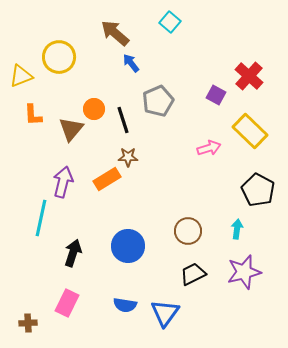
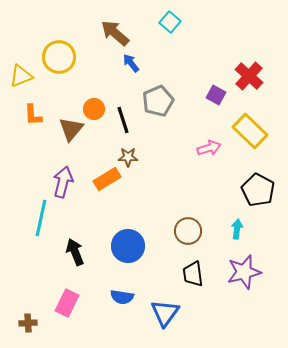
black arrow: moved 2 px right, 1 px up; rotated 40 degrees counterclockwise
black trapezoid: rotated 72 degrees counterclockwise
blue semicircle: moved 3 px left, 8 px up
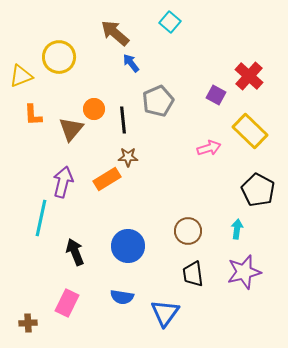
black line: rotated 12 degrees clockwise
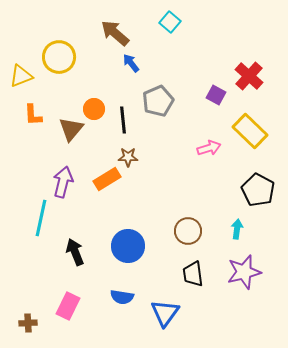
pink rectangle: moved 1 px right, 3 px down
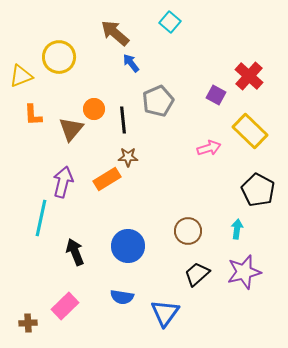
black trapezoid: moved 4 px right; rotated 56 degrees clockwise
pink rectangle: moved 3 px left; rotated 20 degrees clockwise
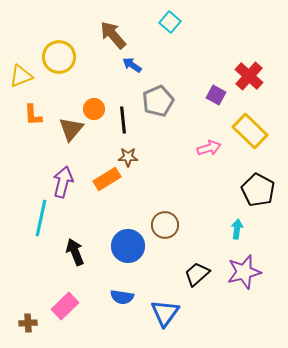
brown arrow: moved 2 px left, 2 px down; rotated 8 degrees clockwise
blue arrow: moved 1 px right, 2 px down; rotated 18 degrees counterclockwise
brown circle: moved 23 px left, 6 px up
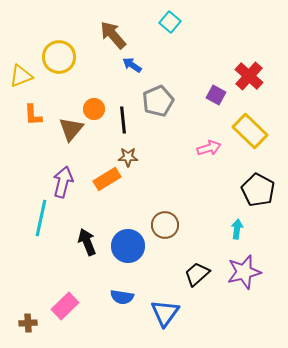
black arrow: moved 12 px right, 10 px up
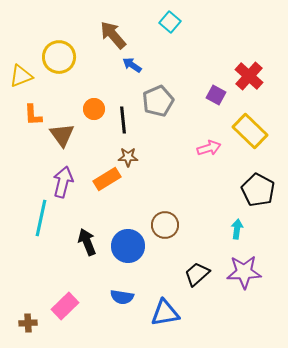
brown triangle: moved 9 px left, 6 px down; rotated 16 degrees counterclockwise
purple star: rotated 12 degrees clockwise
blue triangle: rotated 44 degrees clockwise
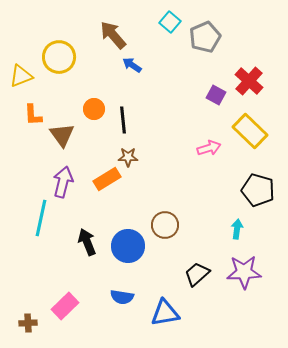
red cross: moved 5 px down
gray pentagon: moved 47 px right, 64 px up
black pentagon: rotated 12 degrees counterclockwise
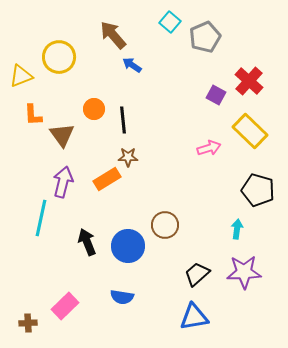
blue triangle: moved 29 px right, 4 px down
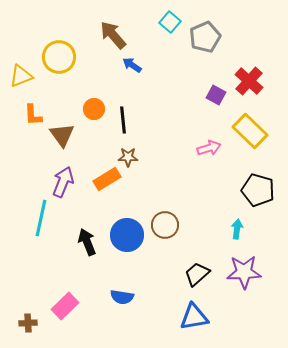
purple arrow: rotated 8 degrees clockwise
blue circle: moved 1 px left, 11 px up
